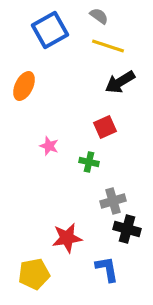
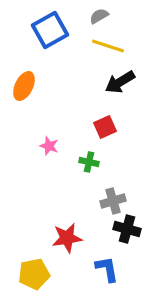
gray semicircle: rotated 66 degrees counterclockwise
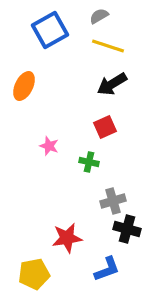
black arrow: moved 8 px left, 2 px down
blue L-shape: rotated 80 degrees clockwise
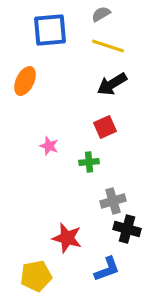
gray semicircle: moved 2 px right, 2 px up
blue square: rotated 24 degrees clockwise
orange ellipse: moved 1 px right, 5 px up
green cross: rotated 18 degrees counterclockwise
red star: rotated 24 degrees clockwise
yellow pentagon: moved 2 px right, 2 px down
